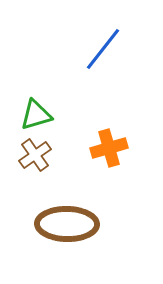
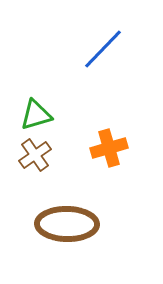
blue line: rotated 6 degrees clockwise
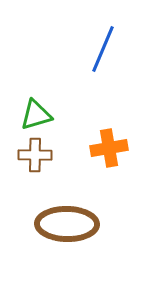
blue line: rotated 21 degrees counterclockwise
orange cross: rotated 6 degrees clockwise
brown cross: rotated 36 degrees clockwise
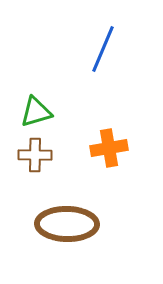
green triangle: moved 3 px up
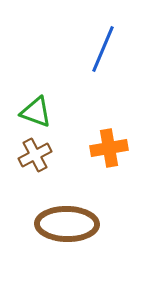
green triangle: rotated 36 degrees clockwise
brown cross: rotated 28 degrees counterclockwise
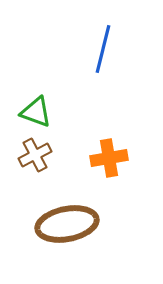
blue line: rotated 9 degrees counterclockwise
orange cross: moved 10 px down
brown ellipse: rotated 12 degrees counterclockwise
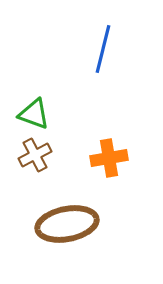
green triangle: moved 2 px left, 2 px down
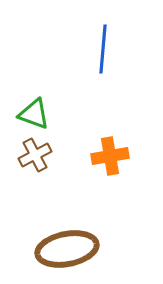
blue line: rotated 9 degrees counterclockwise
orange cross: moved 1 px right, 2 px up
brown ellipse: moved 25 px down
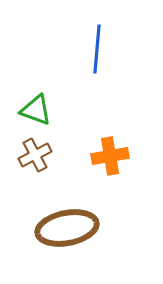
blue line: moved 6 px left
green triangle: moved 2 px right, 4 px up
brown ellipse: moved 21 px up
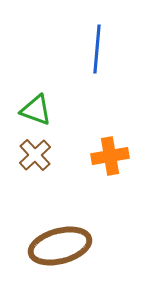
brown cross: rotated 16 degrees counterclockwise
brown ellipse: moved 7 px left, 18 px down; rotated 4 degrees counterclockwise
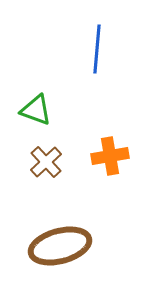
brown cross: moved 11 px right, 7 px down
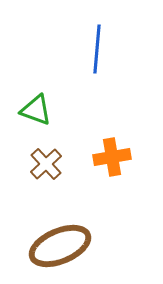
orange cross: moved 2 px right, 1 px down
brown cross: moved 2 px down
brown ellipse: rotated 8 degrees counterclockwise
